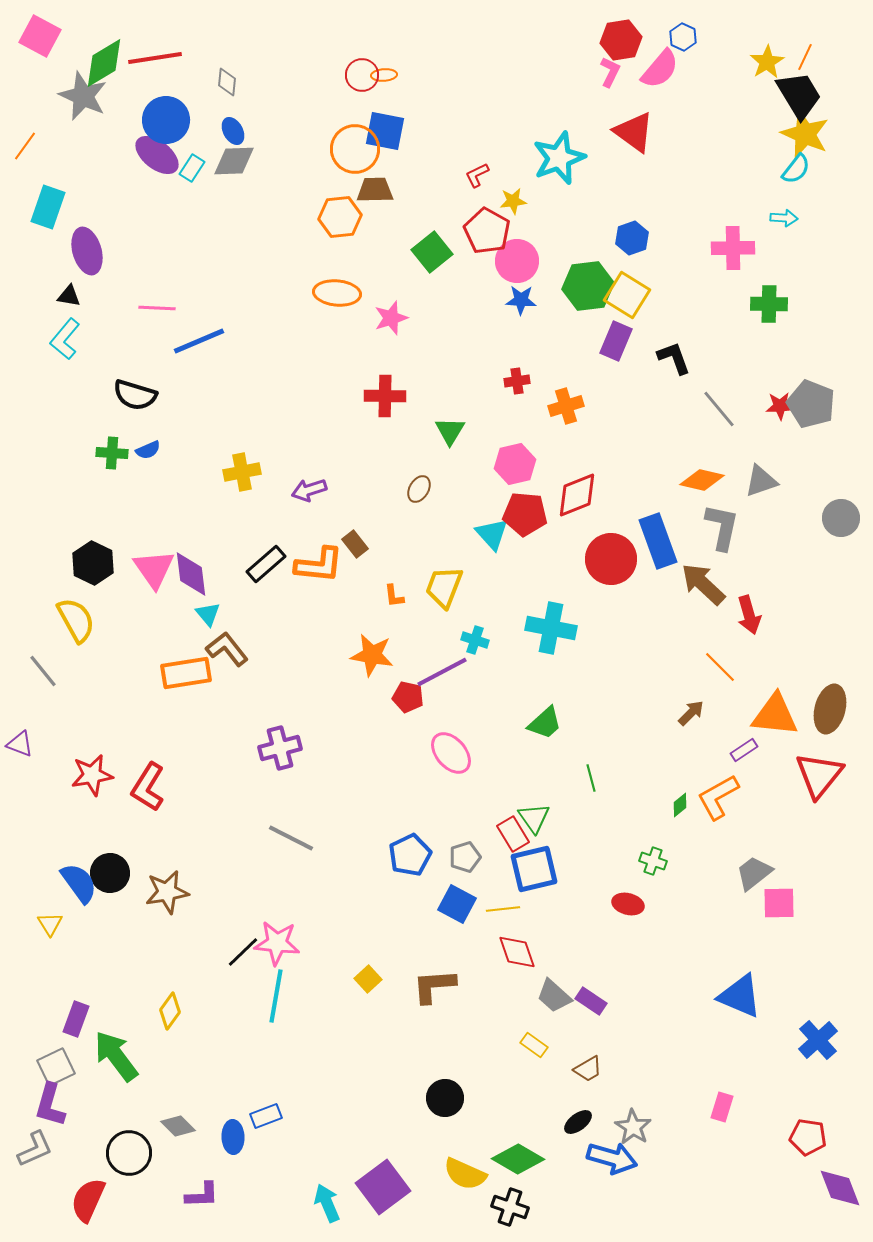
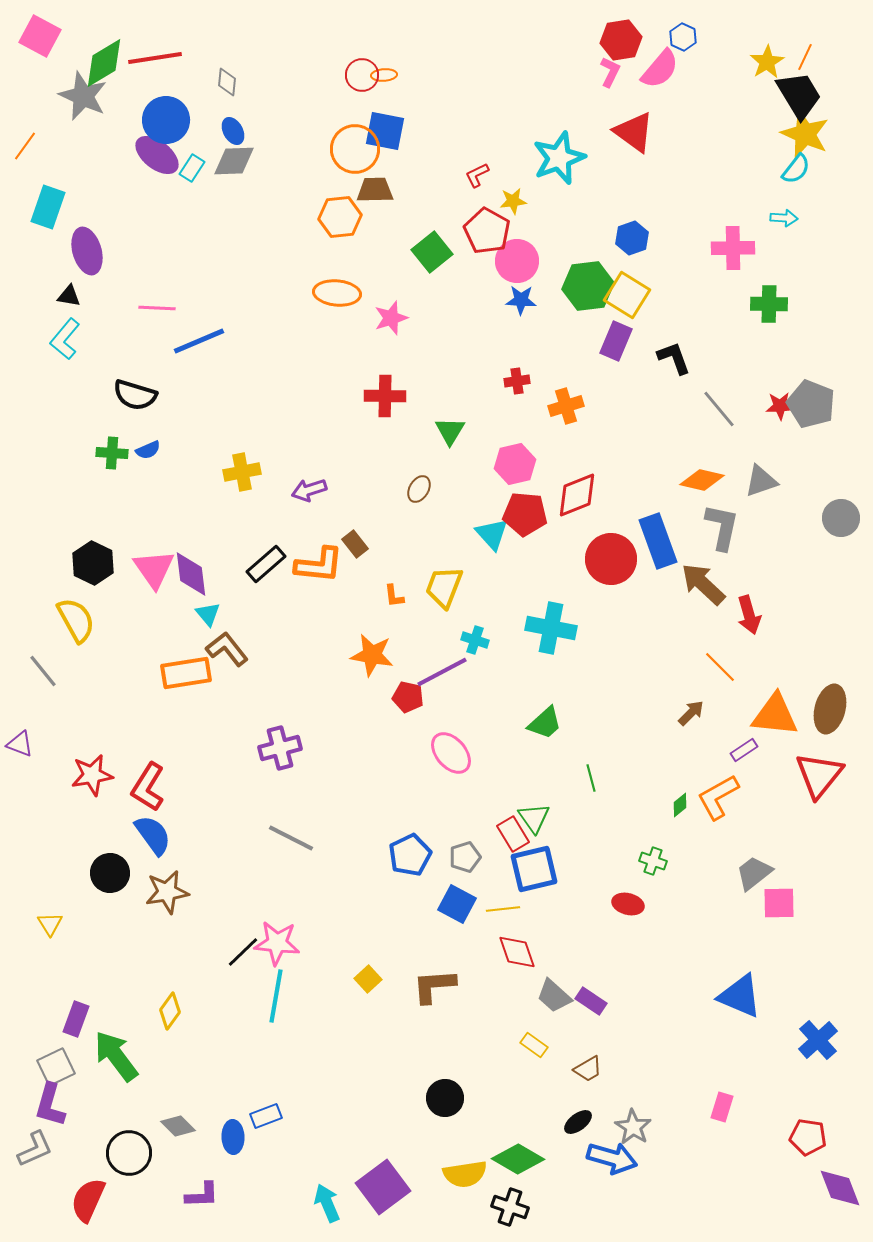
blue semicircle at (79, 883): moved 74 px right, 48 px up
yellow semicircle at (465, 1174): rotated 33 degrees counterclockwise
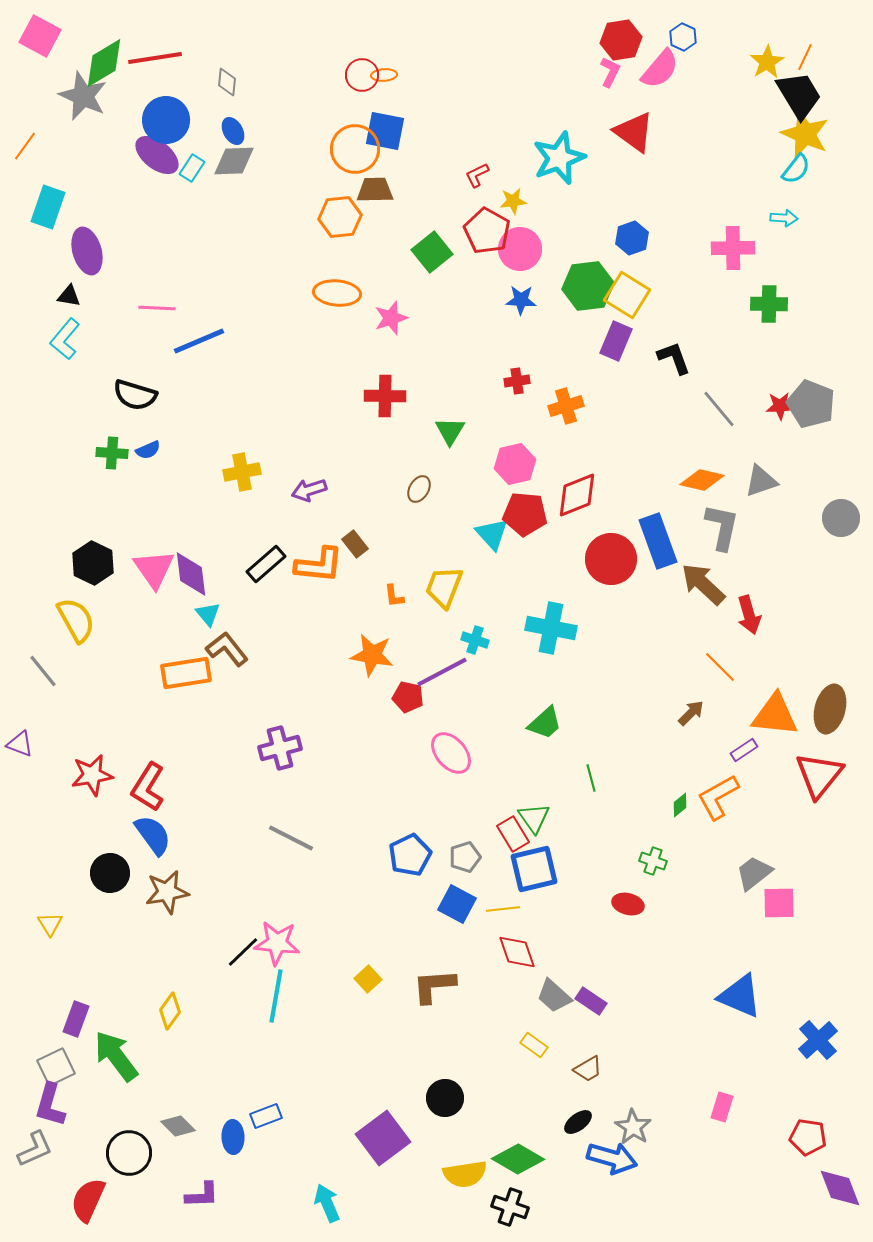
pink circle at (517, 261): moved 3 px right, 12 px up
purple square at (383, 1187): moved 49 px up
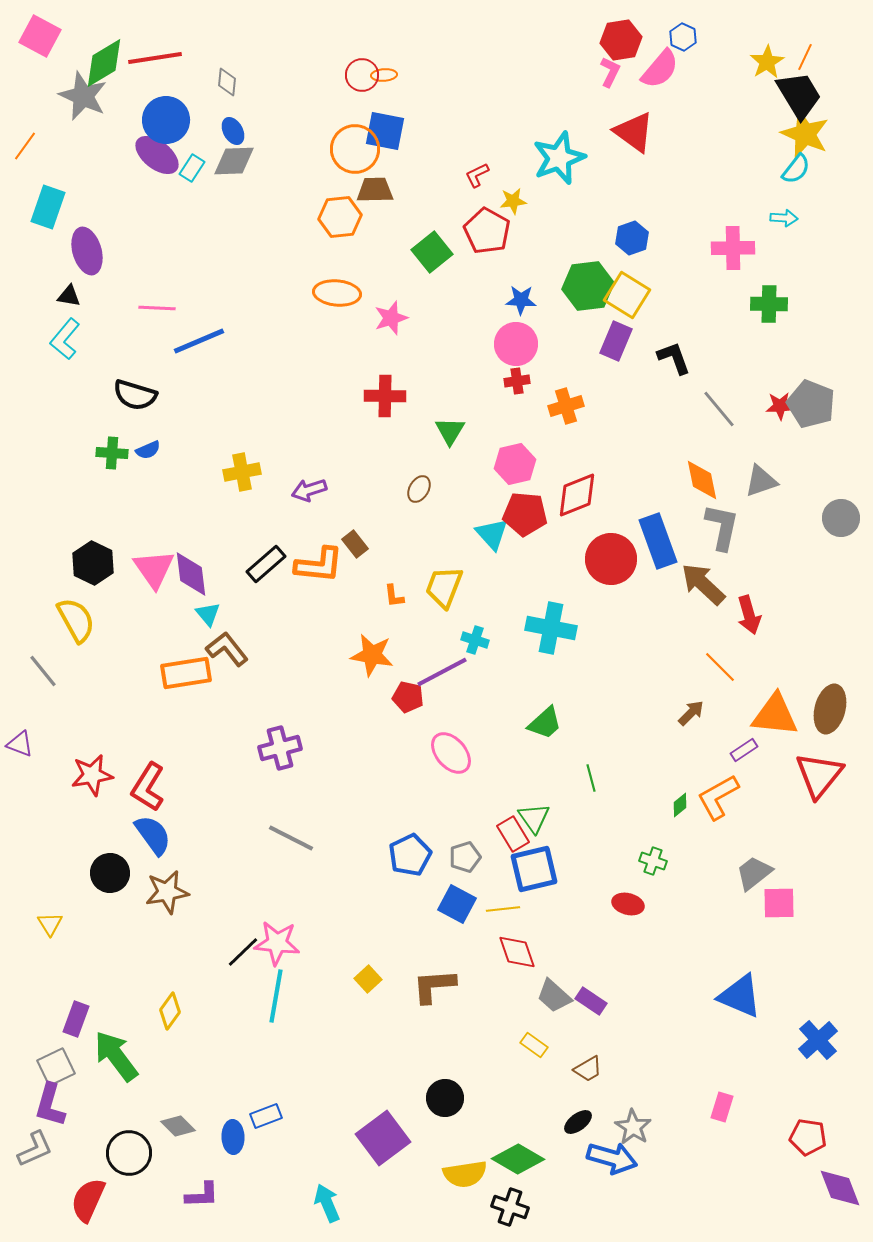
pink circle at (520, 249): moved 4 px left, 95 px down
orange diamond at (702, 480): rotated 66 degrees clockwise
